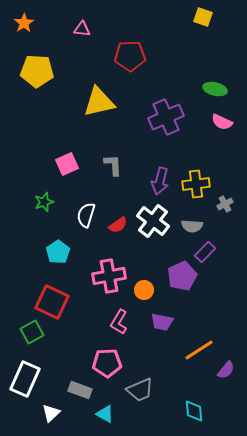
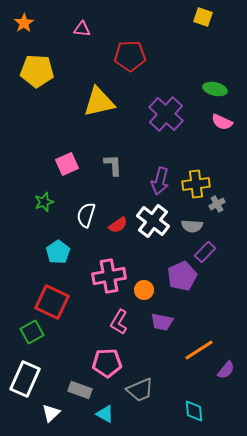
purple cross: moved 3 px up; rotated 24 degrees counterclockwise
gray cross: moved 8 px left
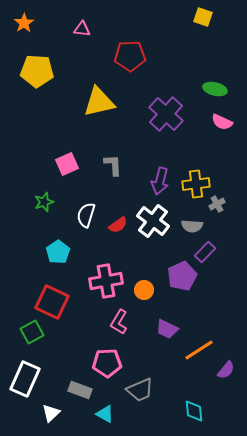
pink cross: moved 3 px left, 5 px down
purple trapezoid: moved 5 px right, 7 px down; rotated 15 degrees clockwise
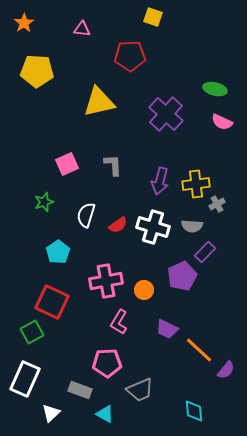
yellow square: moved 50 px left
white cross: moved 6 px down; rotated 20 degrees counterclockwise
orange line: rotated 76 degrees clockwise
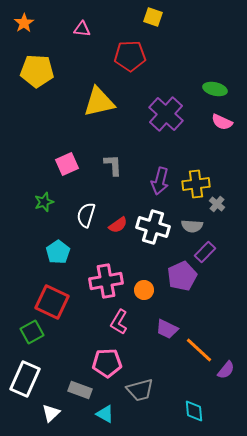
gray cross: rotated 21 degrees counterclockwise
gray trapezoid: rotated 8 degrees clockwise
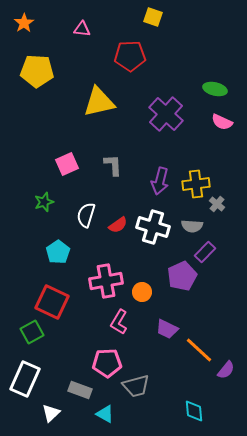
orange circle: moved 2 px left, 2 px down
gray trapezoid: moved 4 px left, 4 px up
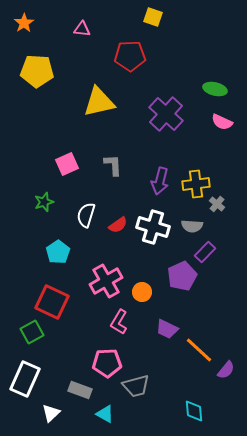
pink cross: rotated 20 degrees counterclockwise
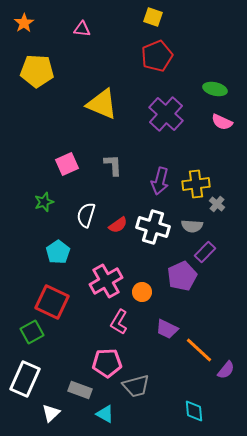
red pentagon: moved 27 px right; rotated 20 degrees counterclockwise
yellow triangle: moved 3 px right, 2 px down; rotated 36 degrees clockwise
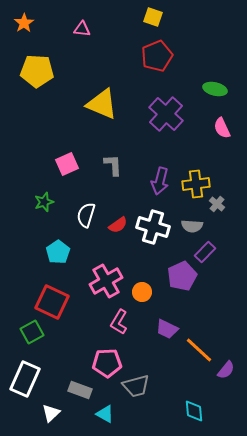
pink semicircle: moved 6 px down; rotated 40 degrees clockwise
